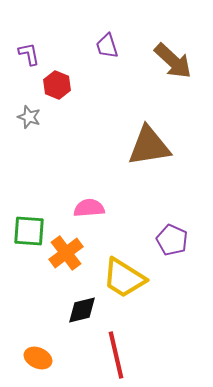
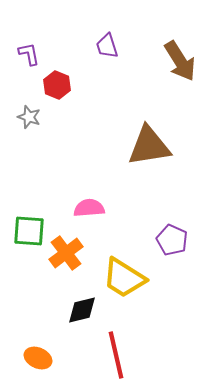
brown arrow: moved 7 px right; rotated 15 degrees clockwise
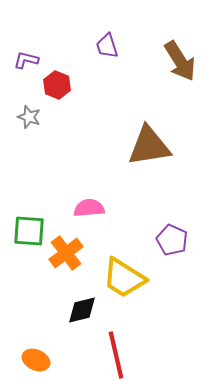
purple L-shape: moved 3 px left, 6 px down; rotated 65 degrees counterclockwise
orange ellipse: moved 2 px left, 2 px down
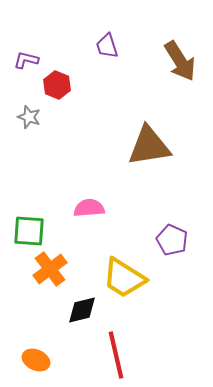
orange cross: moved 16 px left, 16 px down
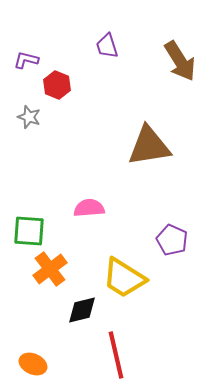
orange ellipse: moved 3 px left, 4 px down
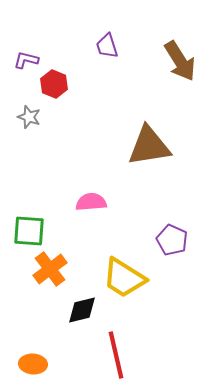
red hexagon: moved 3 px left, 1 px up
pink semicircle: moved 2 px right, 6 px up
orange ellipse: rotated 20 degrees counterclockwise
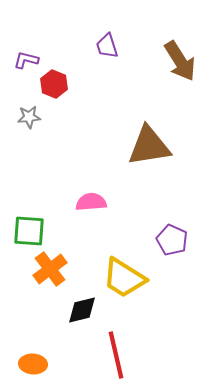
gray star: rotated 25 degrees counterclockwise
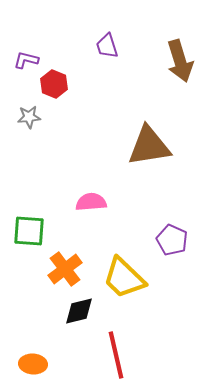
brown arrow: rotated 15 degrees clockwise
orange cross: moved 15 px right
yellow trapezoid: rotated 12 degrees clockwise
black diamond: moved 3 px left, 1 px down
